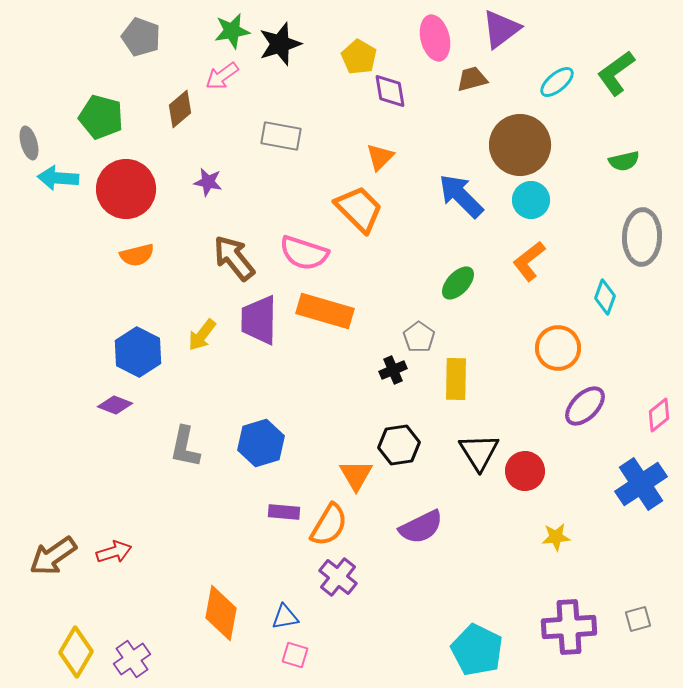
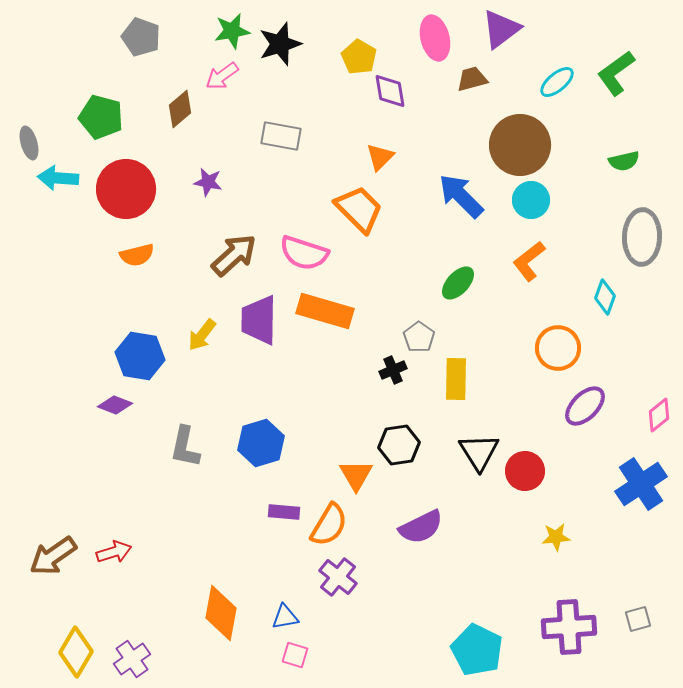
brown arrow at (234, 258): moved 3 px up; rotated 87 degrees clockwise
blue hexagon at (138, 352): moved 2 px right, 4 px down; rotated 18 degrees counterclockwise
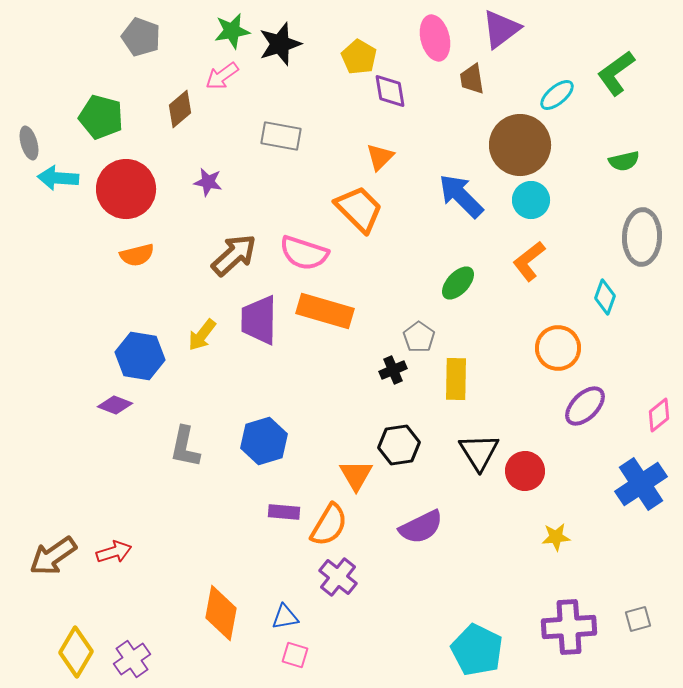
brown trapezoid at (472, 79): rotated 84 degrees counterclockwise
cyan ellipse at (557, 82): moved 13 px down
blue hexagon at (261, 443): moved 3 px right, 2 px up
